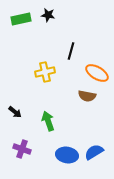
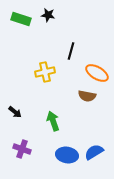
green rectangle: rotated 30 degrees clockwise
green arrow: moved 5 px right
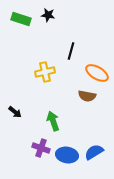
purple cross: moved 19 px right, 1 px up
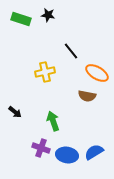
black line: rotated 54 degrees counterclockwise
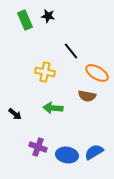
black star: moved 1 px down
green rectangle: moved 4 px right, 1 px down; rotated 48 degrees clockwise
yellow cross: rotated 24 degrees clockwise
black arrow: moved 2 px down
green arrow: moved 13 px up; rotated 66 degrees counterclockwise
purple cross: moved 3 px left, 1 px up
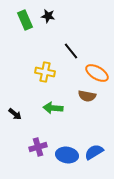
purple cross: rotated 36 degrees counterclockwise
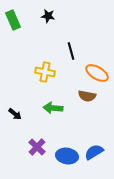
green rectangle: moved 12 px left
black line: rotated 24 degrees clockwise
purple cross: moved 1 px left; rotated 30 degrees counterclockwise
blue ellipse: moved 1 px down
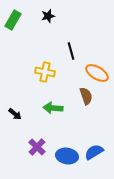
black star: rotated 24 degrees counterclockwise
green rectangle: rotated 54 degrees clockwise
brown semicircle: moved 1 px left; rotated 120 degrees counterclockwise
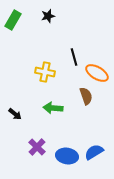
black line: moved 3 px right, 6 px down
